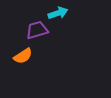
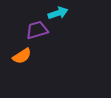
orange semicircle: moved 1 px left
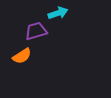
purple trapezoid: moved 1 px left, 1 px down
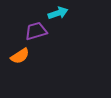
orange semicircle: moved 2 px left
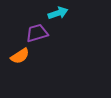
purple trapezoid: moved 1 px right, 2 px down
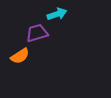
cyan arrow: moved 1 px left, 1 px down
